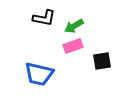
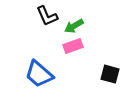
black L-shape: moved 3 px right, 2 px up; rotated 55 degrees clockwise
black square: moved 8 px right, 13 px down; rotated 24 degrees clockwise
blue trapezoid: rotated 28 degrees clockwise
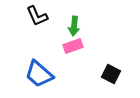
black L-shape: moved 10 px left
green arrow: rotated 54 degrees counterclockwise
black square: moved 1 px right; rotated 12 degrees clockwise
